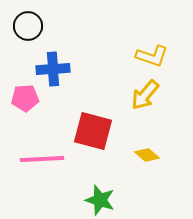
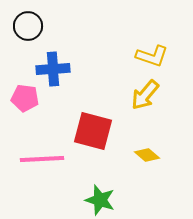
pink pentagon: rotated 12 degrees clockwise
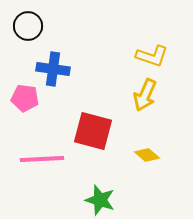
blue cross: rotated 12 degrees clockwise
yellow arrow: rotated 16 degrees counterclockwise
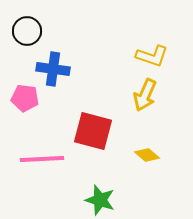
black circle: moved 1 px left, 5 px down
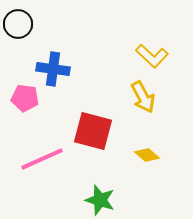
black circle: moved 9 px left, 7 px up
yellow L-shape: rotated 24 degrees clockwise
yellow arrow: moved 2 px left, 2 px down; rotated 52 degrees counterclockwise
pink line: rotated 21 degrees counterclockwise
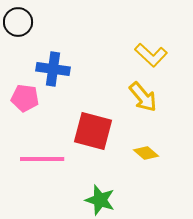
black circle: moved 2 px up
yellow L-shape: moved 1 px left, 1 px up
yellow arrow: rotated 12 degrees counterclockwise
yellow diamond: moved 1 px left, 2 px up
pink line: rotated 24 degrees clockwise
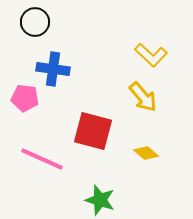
black circle: moved 17 px right
pink line: rotated 24 degrees clockwise
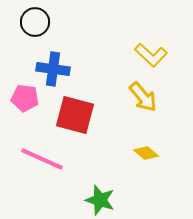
red square: moved 18 px left, 16 px up
